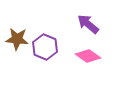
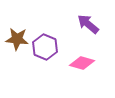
pink diamond: moved 6 px left, 7 px down; rotated 20 degrees counterclockwise
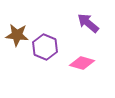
purple arrow: moved 1 px up
brown star: moved 4 px up
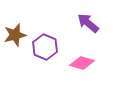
brown star: moved 2 px left; rotated 20 degrees counterclockwise
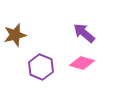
purple arrow: moved 4 px left, 10 px down
purple hexagon: moved 4 px left, 20 px down
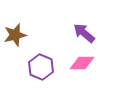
pink diamond: rotated 15 degrees counterclockwise
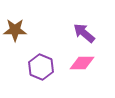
brown star: moved 5 px up; rotated 15 degrees clockwise
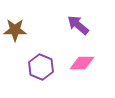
purple arrow: moved 6 px left, 8 px up
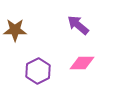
purple hexagon: moved 3 px left, 4 px down; rotated 10 degrees clockwise
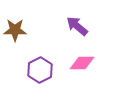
purple arrow: moved 1 px left, 1 px down
purple hexagon: moved 2 px right, 1 px up
